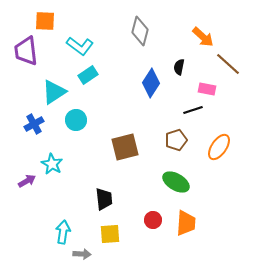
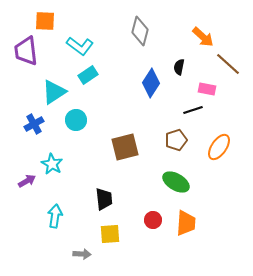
cyan arrow: moved 8 px left, 16 px up
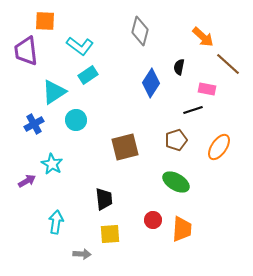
cyan arrow: moved 1 px right, 6 px down
orange trapezoid: moved 4 px left, 6 px down
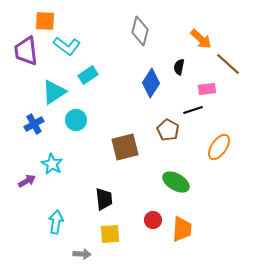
orange arrow: moved 2 px left, 2 px down
cyan L-shape: moved 13 px left
pink rectangle: rotated 18 degrees counterclockwise
brown pentagon: moved 8 px left, 10 px up; rotated 25 degrees counterclockwise
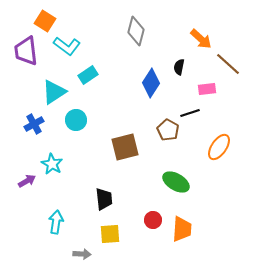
orange square: rotated 30 degrees clockwise
gray diamond: moved 4 px left
black line: moved 3 px left, 3 px down
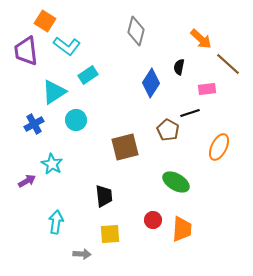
orange ellipse: rotated 8 degrees counterclockwise
black trapezoid: moved 3 px up
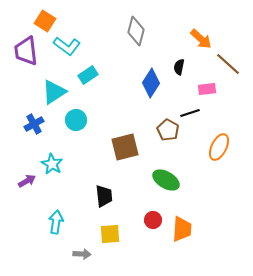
green ellipse: moved 10 px left, 2 px up
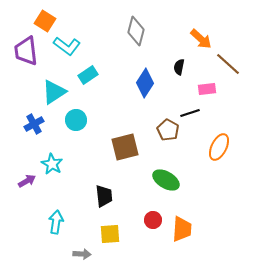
blue diamond: moved 6 px left
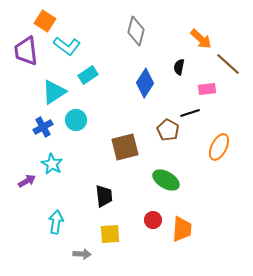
blue cross: moved 9 px right, 3 px down
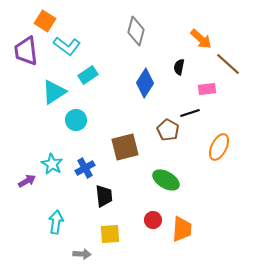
blue cross: moved 42 px right, 41 px down
